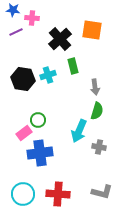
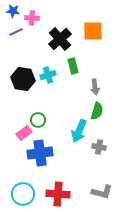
blue star: moved 1 px down
orange square: moved 1 px right, 1 px down; rotated 10 degrees counterclockwise
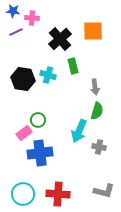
cyan cross: rotated 35 degrees clockwise
gray L-shape: moved 2 px right, 1 px up
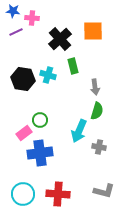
green circle: moved 2 px right
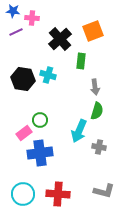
orange square: rotated 20 degrees counterclockwise
green rectangle: moved 8 px right, 5 px up; rotated 21 degrees clockwise
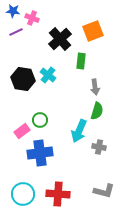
pink cross: rotated 16 degrees clockwise
cyan cross: rotated 21 degrees clockwise
pink rectangle: moved 2 px left, 2 px up
